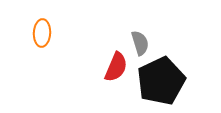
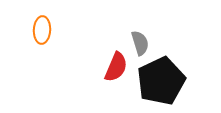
orange ellipse: moved 3 px up
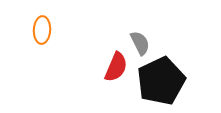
gray semicircle: rotated 10 degrees counterclockwise
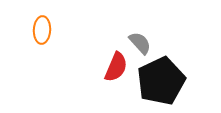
gray semicircle: rotated 15 degrees counterclockwise
